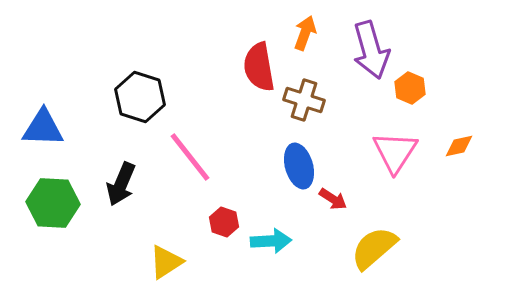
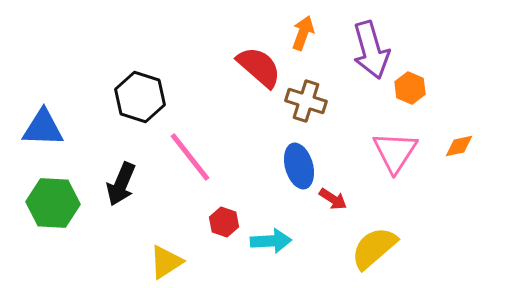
orange arrow: moved 2 px left
red semicircle: rotated 141 degrees clockwise
brown cross: moved 2 px right, 1 px down
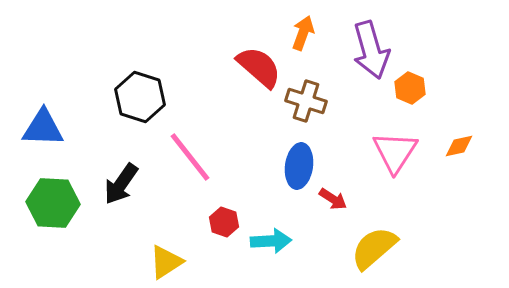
blue ellipse: rotated 24 degrees clockwise
black arrow: rotated 12 degrees clockwise
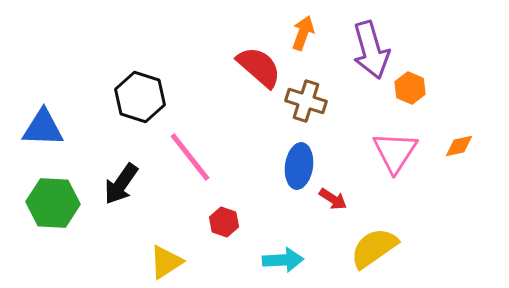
cyan arrow: moved 12 px right, 19 px down
yellow semicircle: rotated 6 degrees clockwise
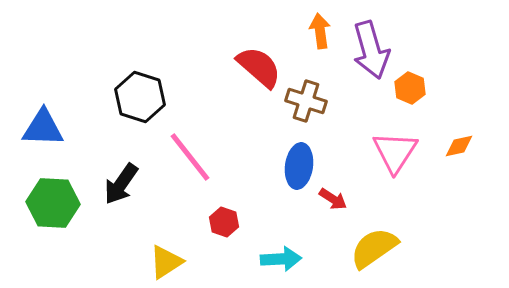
orange arrow: moved 17 px right, 2 px up; rotated 28 degrees counterclockwise
cyan arrow: moved 2 px left, 1 px up
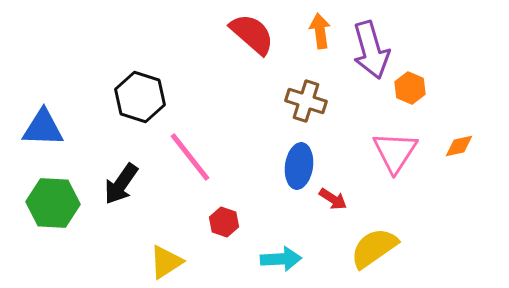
red semicircle: moved 7 px left, 33 px up
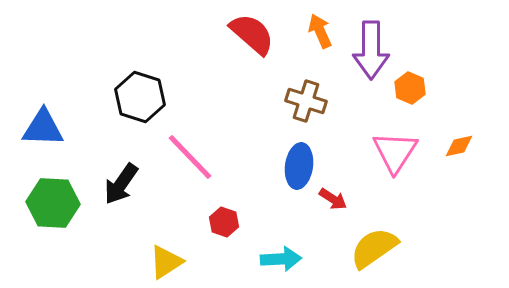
orange arrow: rotated 16 degrees counterclockwise
purple arrow: rotated 16 degrees clockwise
pink line: rotated 6 degrees counterclockwise
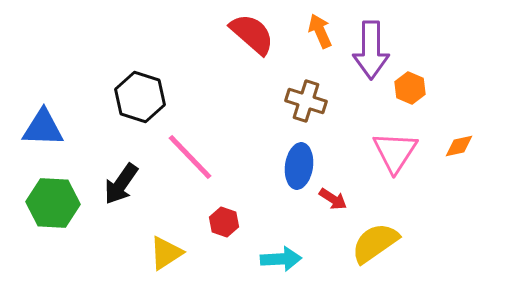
yellow semicircle: moved 1 px right, 5 px up
yellow triangle: moved 9 px up
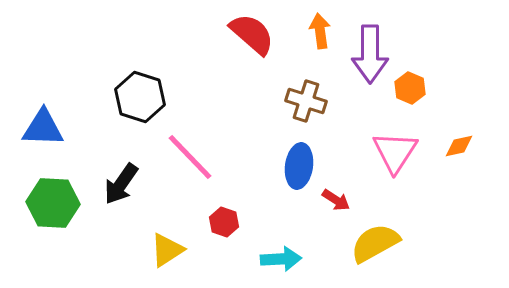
orange arrow: rotated 16 degrees clockwise
purple arrow: moved 1 px left, 4 px down
red arrow: moved 3 px right, 1 px down
yellow semicircle: rotated 6 degrees clockwise
yellow triangle: moved 1 px right, 3 px up
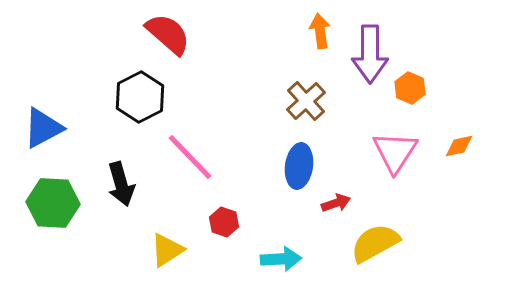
red semicircle: moved 84 px left
black hexagon: rotated 15 degrees clockwise
brown cross: rotated 30 degrees clockwise
blue triangle: rotated 30 degrees counterclockwise
black arrow: rotated 51 degrees counterclockwise
red arrow: moved 3 px down; rotated 52 degrees counterclockwise
